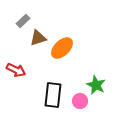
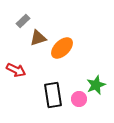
green star: rotated 24 degrees clockwise
black rectangle: rotated 15 degrees counterclockwise
pink circle: moved 1 px left, 2 px up
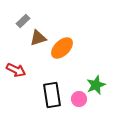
black rectangle: moved 1 px left
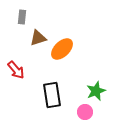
gray rectangle: moved 1 px left, 4 px up; rotated 40 degrees counterclockwise
orange ellipse: moved 1 px down
red arrow: rotated 24 degrees clockwise
green star: moved 6 px down
pink circle: moved 6 px right, 13 px down
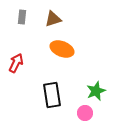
brown triangle: moved 15 px right, 19 px up
orange ellipse: rotated 65 degrees clockwise
red arrow: moved 7 px up; rotated 114 degrees counterclockwise
pink circle: moved 1 px down
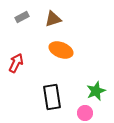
gray rectangle: rotated 56 degrees clockwise
orange ellipse: moved 1 px left, 1 px down
black rectangle: moved 2 px down
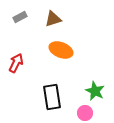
gray rectangle: moved 2 px left
green star: moved 1 px left; rotated 24 degrees counterclockwise
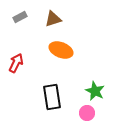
pink circle: moved 2 px right
